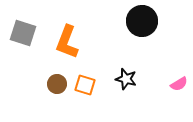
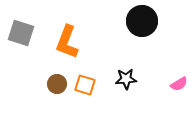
gray square: moved 2 px left
black star: rotated 20 degrees counterclockwise
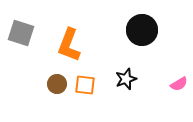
black circle: moved 9 px down
orange L-shape: moved 2 px right, 3 px down
black star: rotated 15 degrees counterclockwise
orange square: rotated 10 degrees counterclockwise
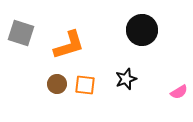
orange L-shape: rotated 128 degrees counterclockwise
pink semicircle: moved 8 px down
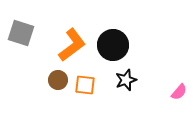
black circle: moved 29 px left, 15 px down
orange L-shape: moved 3 px right; rotated 20 degrees counterclockwise
black star: moved 1 px down
brown circle: moved 1 px right, 4 px up
pink semicircle: rotated 18 degrees counterclockwise
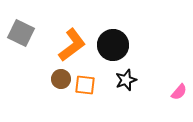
gray square: rotated 8 degrees clockwise
brown circle: moved 3 px right, 1 px up
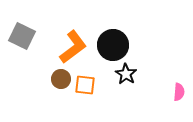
gray square: moved 1 px right, 3 px down
orange L-shape: moved 1 px right, 2 px down
black star: moved 6 px up; rotated 20 degrees counterclockwise
pink semicircle: rotated 36 degrees counterclockwise
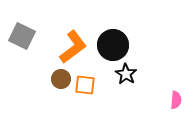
pink semicircle: moved 3 px left, 8 px down
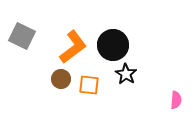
orange square: moved 4 px right
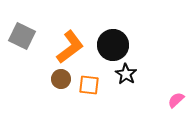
orange L-shape: moved 3 px left
pink semicircle: rotated 138 degrees counterclockwise
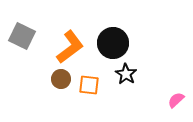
black circle: moved 2 px up
